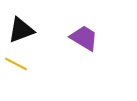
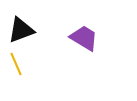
yellow line: rotated 40 degrees clockwise
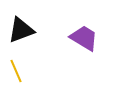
yellow line: moved 7 px down
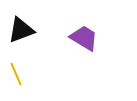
yellow line: moved 3 px down
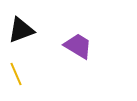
purple trapezoid: moved 6 px left, 8 px down
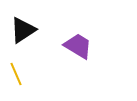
black triangle: moved 2 px right; rotated 12 degrees counterclockwise
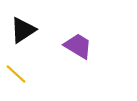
yellow line: rotated 25 degrees counterclockwise
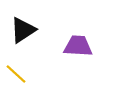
purple trapezoid: rotated 28 degrees counterclockwise
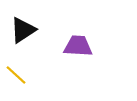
yellow line: moved 1 px down
